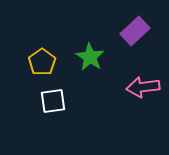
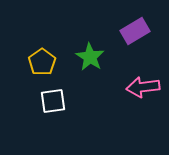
purple rectangle: rotated 12 degrees clockwise
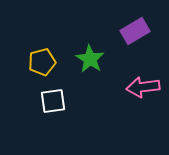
green star: moved 2 px down
yellow pentagon: rotated 20 degrees clockwise
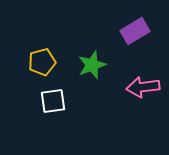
green star: moved 2 px right, 6 px down; rotated 20 degrees clockwise
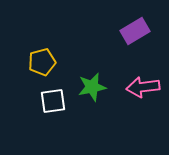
green star: moved 22 px down; rotated 8 degrees clockwise
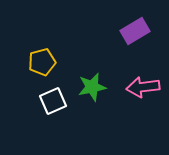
white square: rotated 16 degrees counterclockwise
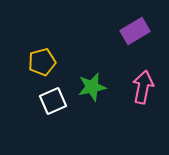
pink arrow: rotated 108 degrees clockwise
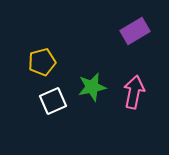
pink arrow: moved 9 px left, 5 px down
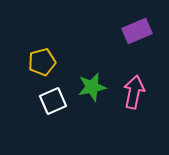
purple rectangle: moved 2 px right; rotated 8 degrees clockwise
